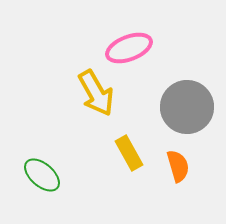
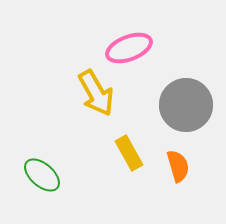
gray circle: moved 1 px left, 2 px up
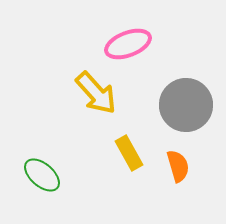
pink ellipse: moved 1 px left, 4 px up
yellow arrow: rotated 12 degrees counterclockwise
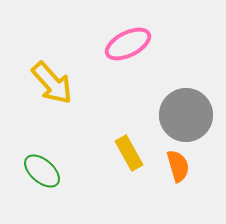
pink ellipse: rotated 6 degrees counterclockwise
yellow arrow: moved 44 px left, 10 px up
gray circle: moved 10 px down
green ellipse: moved 4 px up
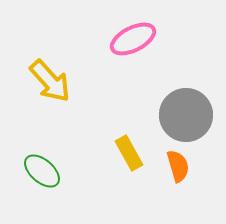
pink ellipse: moved 5 px right, 5 px up
yellow arrow: moved 2 px left, 2 px up
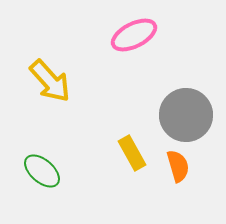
pink ellipse: moved 1 px right, 4 px up
yellow rectangle: moved 3 px right
